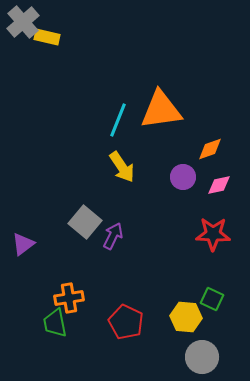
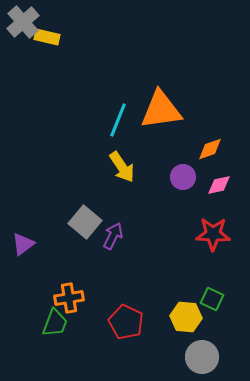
green trapezoid: rotated 148 degrees counterclockwise
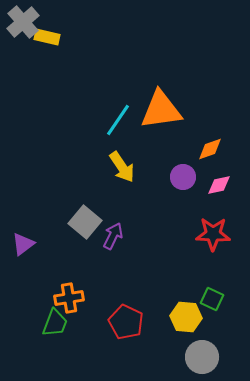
cyan line: rotated 12 degrees clockwise
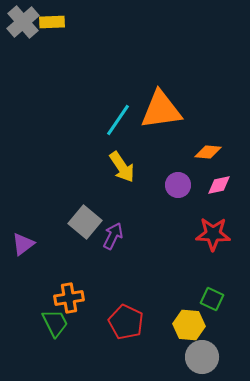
yellow rectangle: moved 5 px right, 15 px up; rotated 15 degrees counterclockwise
orange diamond: moved 2 px left, 3 px down; rotated 24 degrees clockwise
purple circle: moved 5 px left, 8 px down
yellow hexagon: moved 3 px right, 8 px down
green trapezoid: rotated 48 degrees counterclockwise
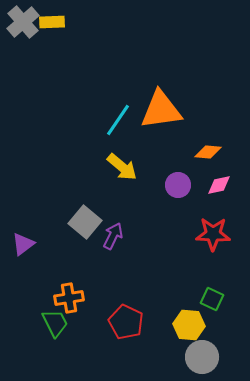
yellow arrow: rotated 16 degrees counterclockwise
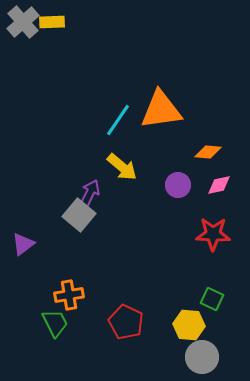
gray square: moved 6 px left, 7 px up
purple arrow: moved 23 px left, 43 px up
orange cross: moved 3 px up
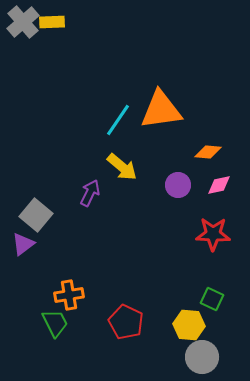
gray square: moved 43 px left
